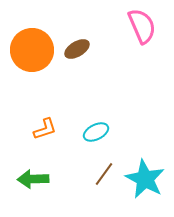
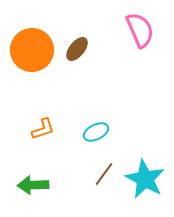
pink semicircle: moved 2 px left, 4 px down
brown ellipse: rotated 20 degrees counterclockwise
orange L-shape: moved 2 px left
green arrow: moved 6 px down
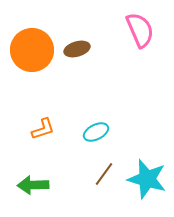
brown ellipse: rotated 35 degrees clockwise
cyan star: moved 2 px right; rotated 12 degrees counterclockwise
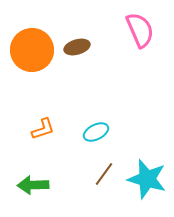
brown ellipse: moved 2 px up
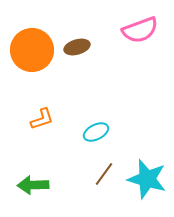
pink semicircle: rotated 93 degrees clockwise
orange L-shape: moved 1 px left, 10 px up
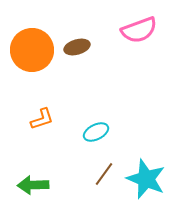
pink semicircle: moved 1 px left
cyan star: moved 1 px left; rotated 6 degrees clockwise
